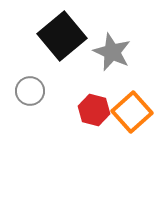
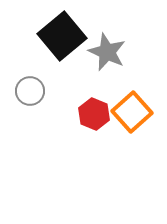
gray star: moved 5 px left
red hexagon: moved 4 px down; rotated 8 degrees clockwise
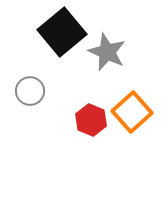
black square: moved 4 px up
red hexagon: moved 3 px left, 6 px down
